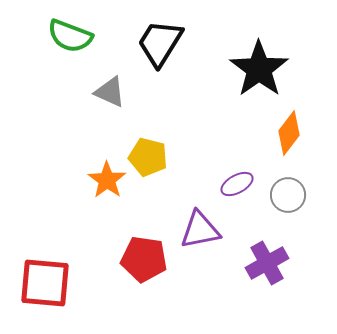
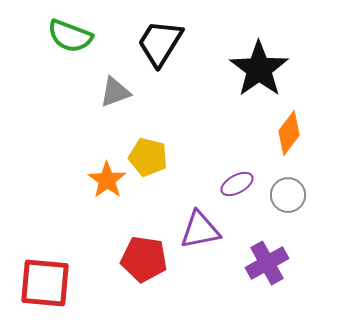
gray triangle: moved 5 px right; rotated 44 degrees counterclockwise
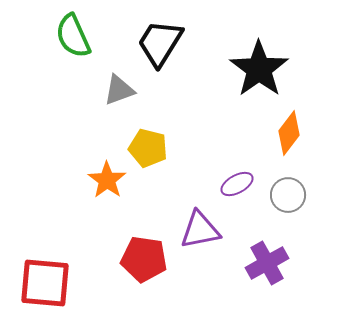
green semicircle: moved 3 px right; rotated 45 degrees clockwise
gray triangle: moved 4 px right, 2 px up
yellow pentagon: moved 9 px up
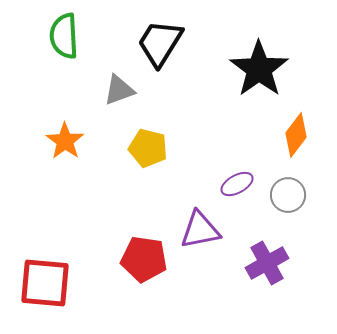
green semicircle: moved 9 px left; rotated 21 degrees clockwise
orange diamond: moved 7 px right, 2 px down
orange star: moved 42 px left, 39 px up
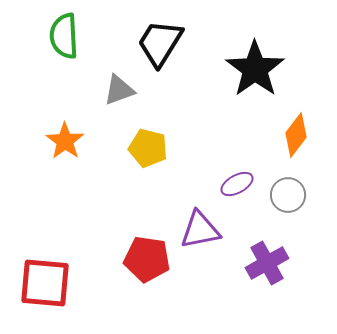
black star: moved 4 px left
red pentagon: moved 3 px right
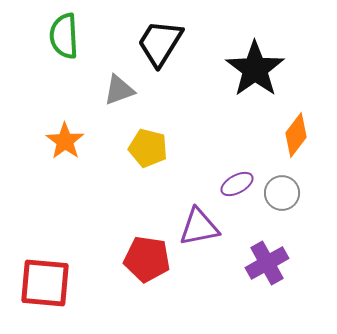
gray circle: moved 6 px left, 2 px up
purple triangle: moved 1 px left, 3 px up
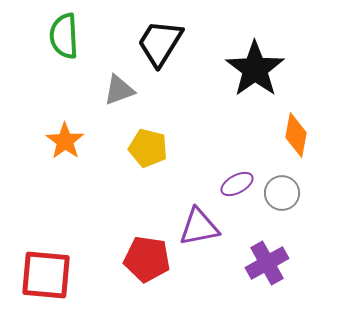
orange diamond: rotated 27 degrees counterclockwise
red square: moved 1 px right, 8 px up
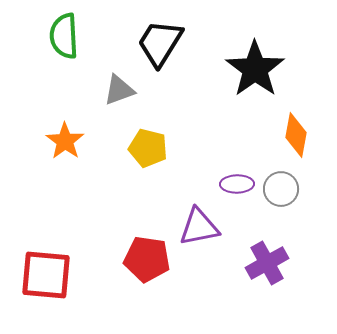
purple ellipse: rotated 28 degrees clockwise
gray circle: moved 1 px left, 4 px up
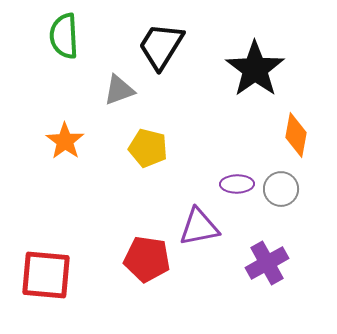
black trapezoid: moved 1 px right, 3 px down
